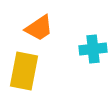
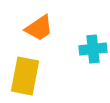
yellow rectangle: moved 1 px right, 5 px down
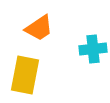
yellow rectangle: moved 1 px up
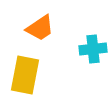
orange trapezoid: moved 1 px right
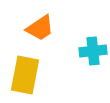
cyan cross: moved 2 px down
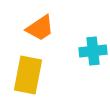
yellow rectangle: moved 3 px right
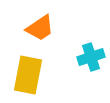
cyan cross: moved 2 px left, 6 px down; rotated 12 degrees counterclockwise
